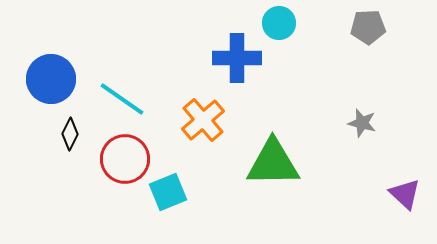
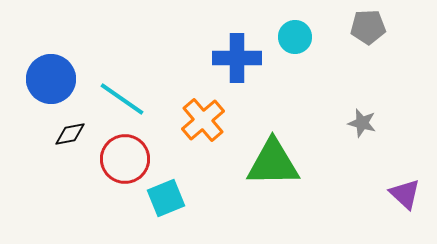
cyan circle: moved 16 px right, 14 px down
black diamond: rotated 52 degrees clockwise
cyan square: moved 2 px left, 6 px down
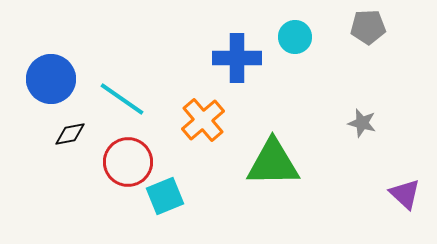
red circle: moved 3 px right, 3 px down
cyan square: moved 1 px left, 2 px up
